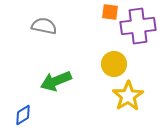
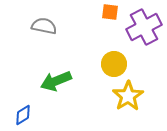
purple cross: moved 6 px right, 1 px down; rotated 20 degrees counterclockwise
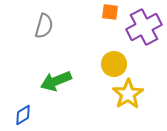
gray semicircle: rotated 95 degrees clockwise
yellow star: moved 2 px up
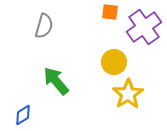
purple cross: rotated 8 degrees counterclockwise
yellow circle: moved 2 px up
green arrow: rotated 72 degrees clockwise
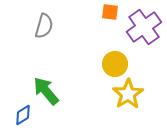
yellow circle: moved 1 px right, 2 px down
green arrow: moved 10 px left, 10 px down
